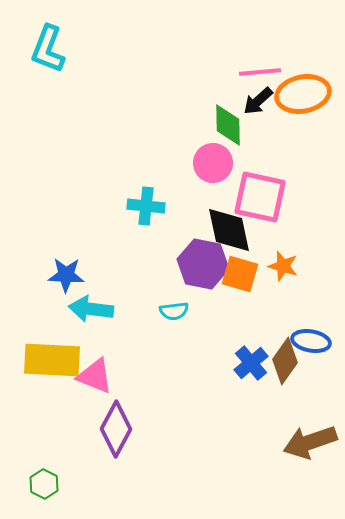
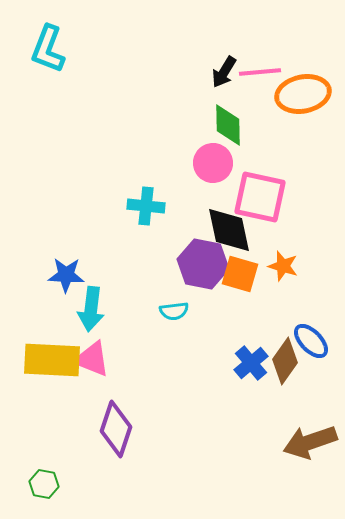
black arrow: moved 34 px left, 29 px up; rotated 16 degrees counterclockwise
cyan arrow: rotated 90 degrees counterclockwise
blue ellipse: rotated 36 degrees clockwise
pink triangle: moved 3 px left, 17 px up
purple diamond: rotated 10 degrees counterclockwise
green hexagon: rotated 16 degrees counterclockwise
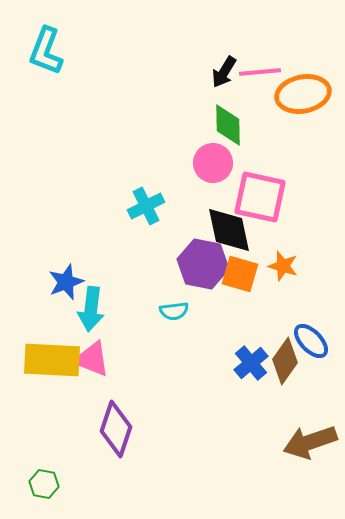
cyan L-shape: moved 2 px left, 2 px down
cyan cross: rotated 33 degrees counterclockwise
blue star: moved 7 px down; rotated 24 degrees counterclockwise
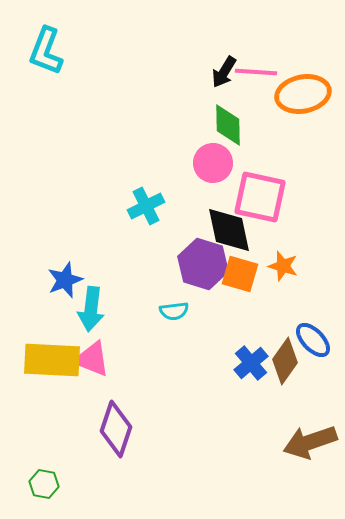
pink line: moved 4 px left; rotated 9 degrees clockwise
purple hexagon: rotated 6 degrees clockwise
blue star: moved 1 px left, 2 px up
blue ellipse: moved 2 px right, 1 px up
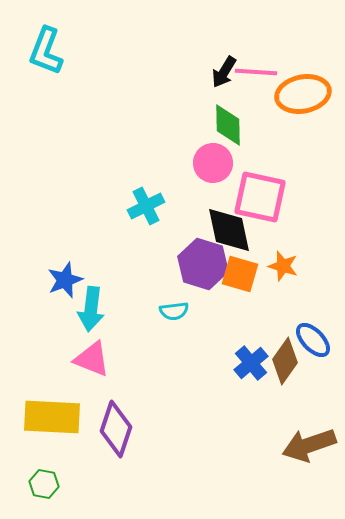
yellow rectangle: moved 57 px down
brown arrow: moved 1 px left, 3 px down
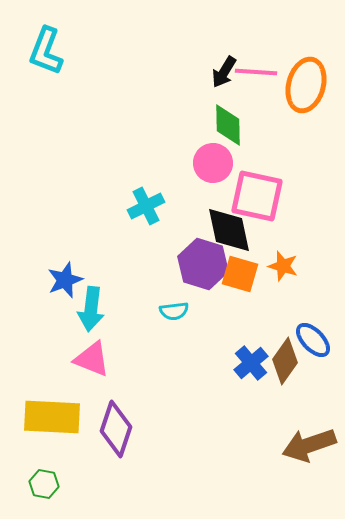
orange ellipse: moved 3 px right, 9 px up; rotated 64 degrees counterclockwise
pink square: moved 3 px left, 1 px up
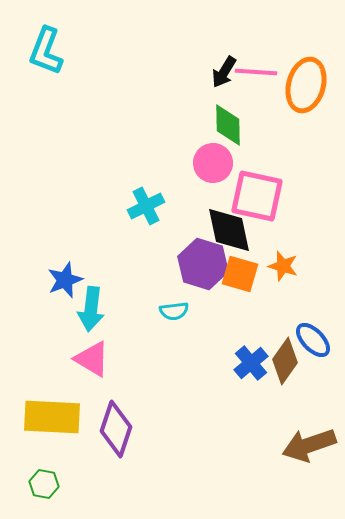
pink triangle: rotated 9 degrees clockwise
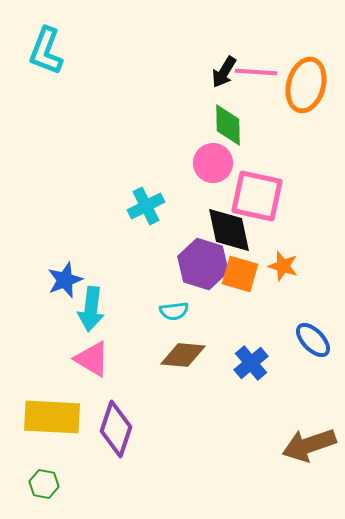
brown diamond: moved 102 px left, 6 px up; rotated 60 degrees clockwise
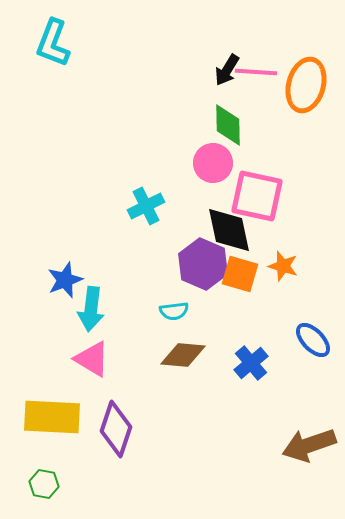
cyan L-shape: moved 7 px right, 8 px up
black arrow: moved 3 px right, 2 px up
purple hexagon: rotated 6 degrees clockwise
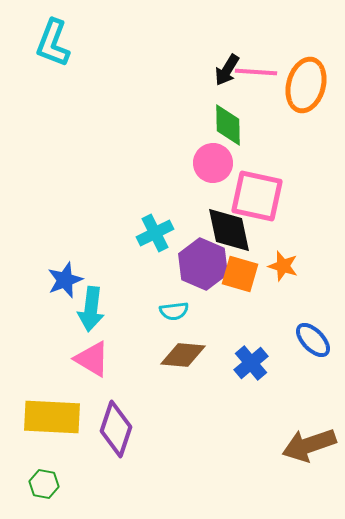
cyan cross: moved 9 px right, 27 px down
